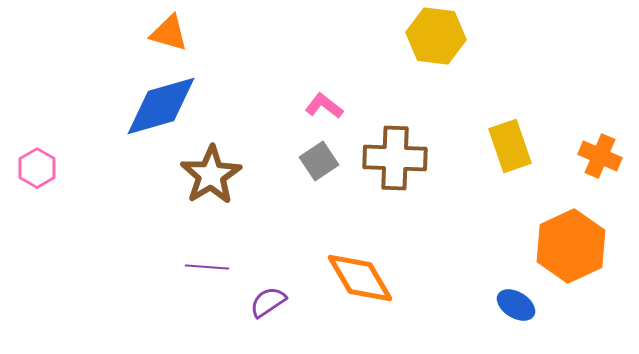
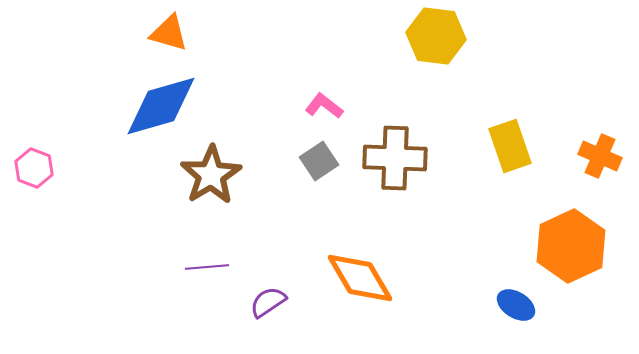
pink hexagon: moved 3 px left; rotated 9 degrees counterclockwise
purple line: rotated 9 degrees counterclockwise
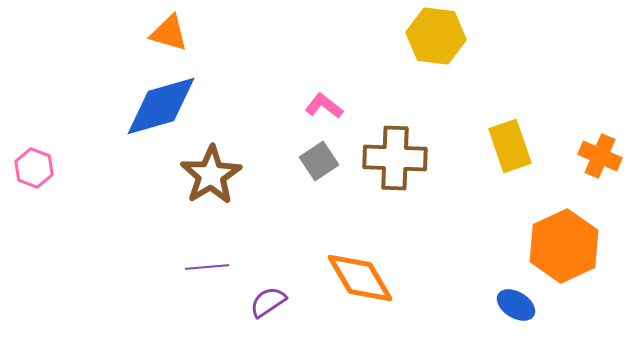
orange hexagon: moved 7 px left
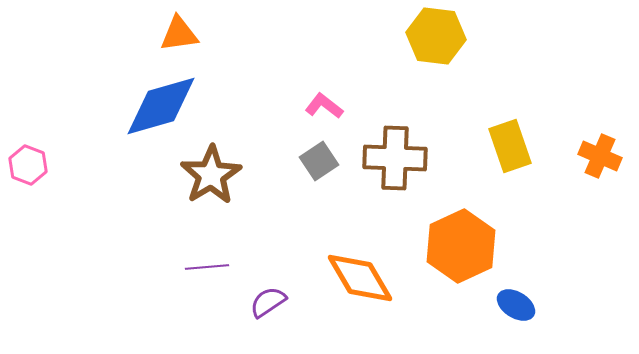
orange triangle: moved 10 px right, 1 px down; rotated 24 degrees counterclockwise
pink hexagon: moved 6 px left, 3 px up
orange hexagon: moved 103 px left
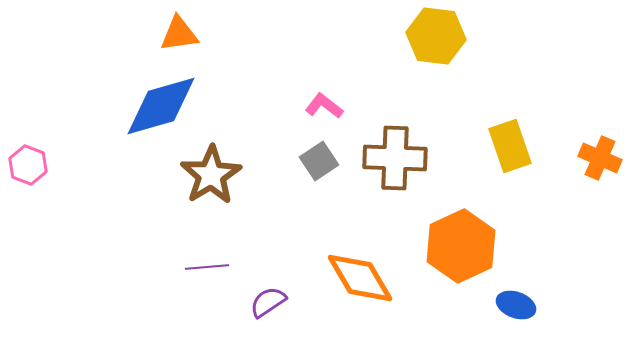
orange cross: moved 2 px down
blue ellipse: rotated 12 degrees counterclockwise
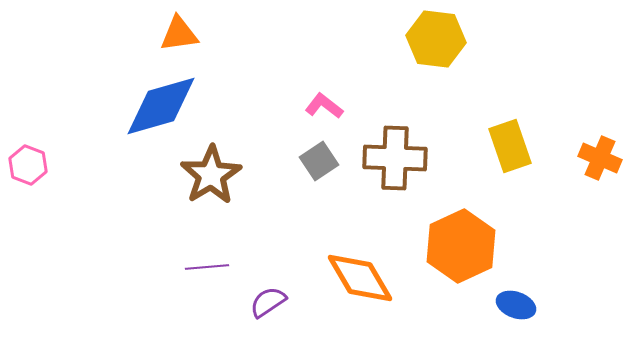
yellow hexagon: moved 3 px down
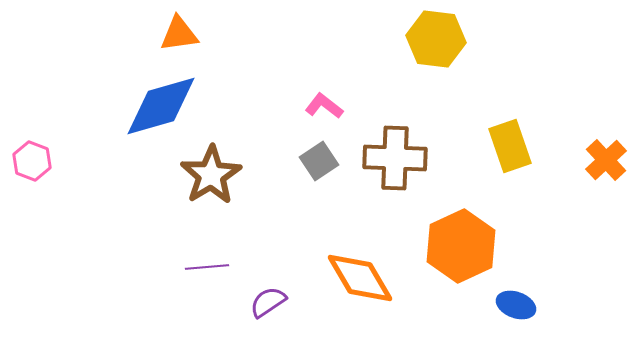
orange cross: moved 6 px right, 2 px down; rotated 24 degrees clockwise
pink hexagon: moved 4 px right, 4 px up
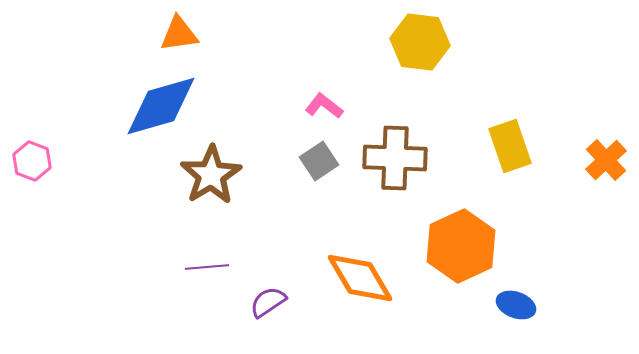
yellow hexagon: moved 16 px left, 3 px down
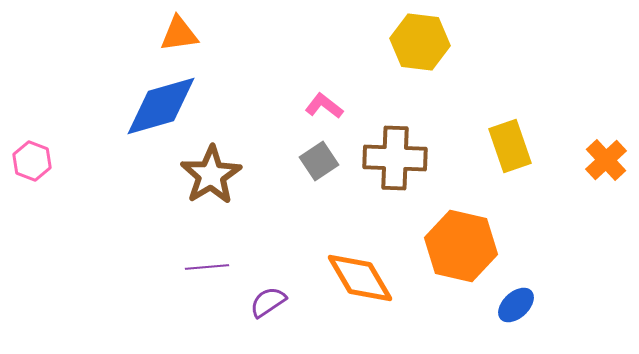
orange hexagon: rotated 22 degrees counterclockwise
blue ellipse: rotated 63 degrees counterclockwise
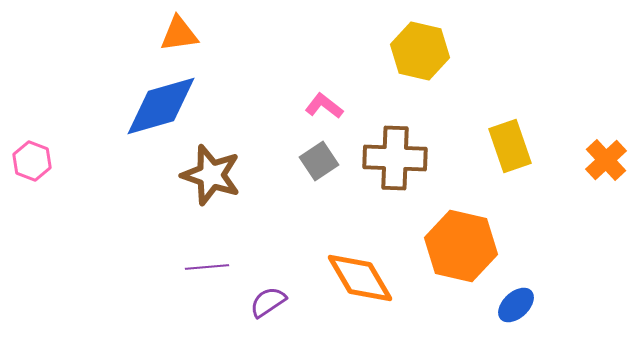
yellow hexagon: moved 9 px down; rotated 6 degrees clockwise
brown star: rotated 22 degrees counterclockwise
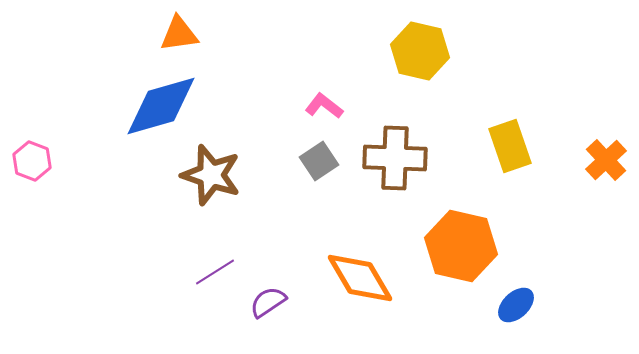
purple line: moved 8 px right, 5 px down; rotated 27 degrees counterclockwise
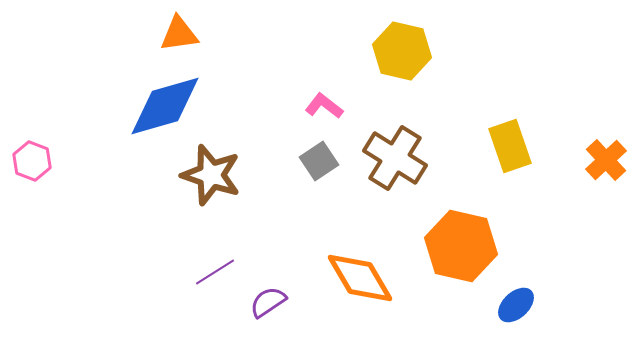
yellow hexagon: moved 18 px left
blue diamond: moved 4 px right
brown cross: rotated 30 degrees clockwise
